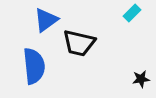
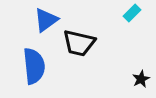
black star: rotated 18 degrees counterclockwise
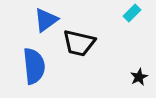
black star: moved 2 px left, 2 px up
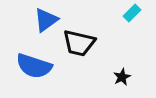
blue semicircle: rotated 114 degrees clockwise
black star: moved 17 px left
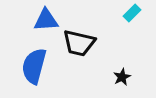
blue triangle: rotated 32 degrees clockwise
blue semicircle: rotated 87 degrees clockwise
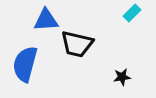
black trapezoid: moved 2 px left, 1 px down
blue semicircle: moved 9 px left, 2 px up
black star: rotated 18 degrees clockwise
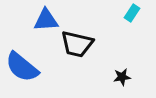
cyan rectangle: rotated 12 degrees counterclockwise
blue semicircle: moved 3 px left, 3 px down; rotated 66 degrees counterclockwise
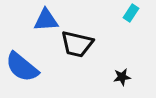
cyan rectangle: moved 1 px left
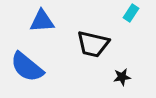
blue triangle: moved 4 px left, 1 px down
black trapezoid: moved 16 px right
blue semicircle: moved 5 px right
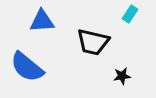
cyan rectangle: moved 1 px left, 1 px down
black trapezoid: moved 2 px up
black star: moved 1 px up
